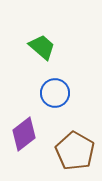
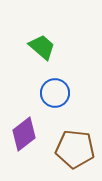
brown pentagon: moved 2 px up; rotated 24 degrees counterclockwise
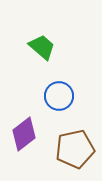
blue circle: moved 4 px right, 3 px down
brown pentagon: rotated 18 degrees counterclockwise
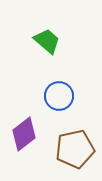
green trapezoid: moved 5 px right, 6 px up
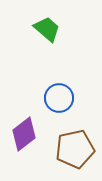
green trapezoid: moved 12 px up
blue circle: moved 2 px down
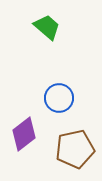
green trapezoid: moved 2 px up
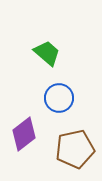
green trapezoid: moved 26 px down
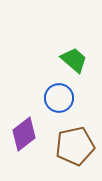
green trapezoid: moved 27 px right, 7 px down
brown pentagon: moved 3 px up
